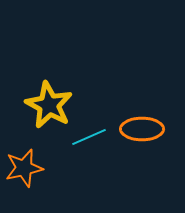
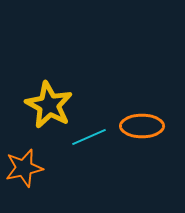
orange ellipse: moved 3 px up
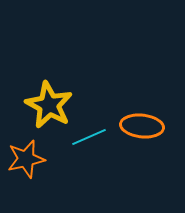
orange ellipse: rotated 6 degrees clockwise
orange star: moved 2 px right, 9 px up
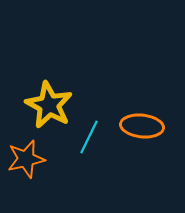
cyan line: rotated 40 degrees counterclockwise
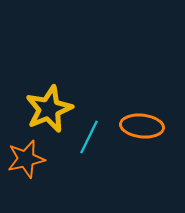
yellow star: moved 4 px down; rotated 21 degrees clockwise
